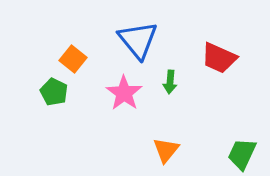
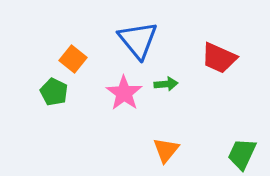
green arrow: moved 4 px left, 2 px down; rotated 100 degrees counterclockwise
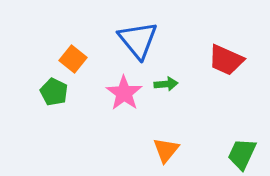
red trapezoid: moved 7 px right, 2 px down
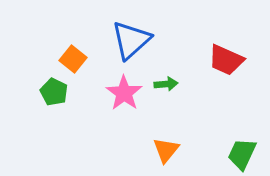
blue triangle: moved 7 px left; rotated 27 degrees clockwise
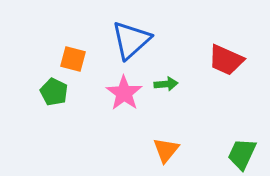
orange square: rotated 24 degrees counterclockwise
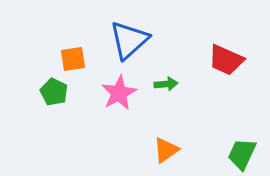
blue triangle: moved 2 px left
orange square: rotated 24 degrees counterclockwise
pink star: moved 5 px left; rotated 9 degrees clockwise
orange triangle: rotated 16 degrees clockwise
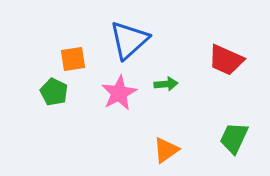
green trapezoid: moved 8 px left, 16 px up
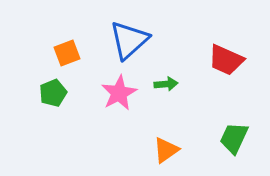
orange square: moved 6 px left, 6 px up; rotated 12 degrees counterclockwise
green pentagon: moved 1 px left, 1 px down; rotated 24 degrees clockwise
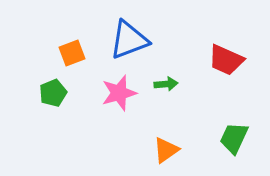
blue triangle: rotated 21 degrees clockwise
orange square: moved 5 px right
pink star: rotated 12 degrees clockwise
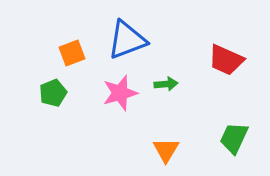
blue triangle: moved 2 px left
pink star: moved 1 px right
orange triangle: rotated 24 degrees counterclockwise
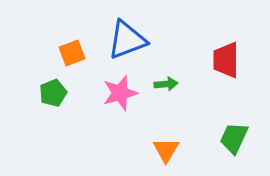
red trapezoid: rotated 66 degrees clockwise
